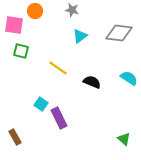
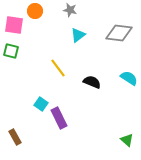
gray star: moved 2 px left
cyan triangle: moved 2 px left, 1 px up
green square: moved 10 px left
yellow line: rotated 18 degrees clockwise
green triangle: moved 3 px right, 1 px down
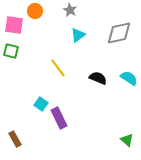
gray star: rotated 16 degrees clockwise
gray diamond: rotated 20 degrees counterclockwise
black semicircle: moved 6 px right, 4 px up
brown rectangle: moved 2 px down
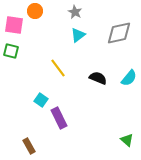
gray star: moved 5 px right, 2 px down
cyan semicircle: rotated 96 degrees clockwise
cyan square: moved 4 px up
brown rectangle: moved 14 px right, 7 px down
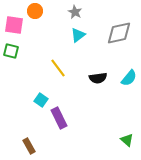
black semicircle: rotated 150 degrees clockwise
